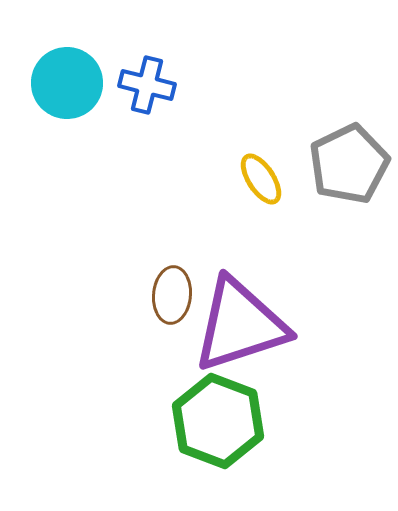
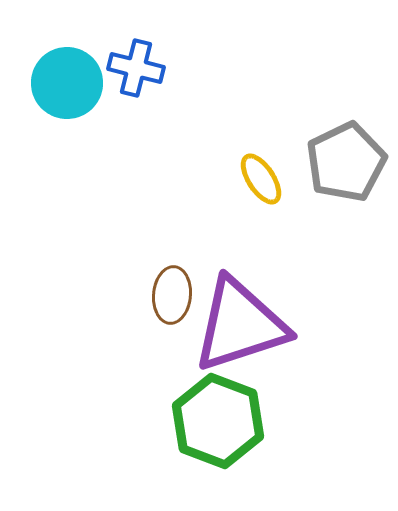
blue cross: moved 11 px left, 17 px up
gray pentagon: moved 3 px left, 2 px up
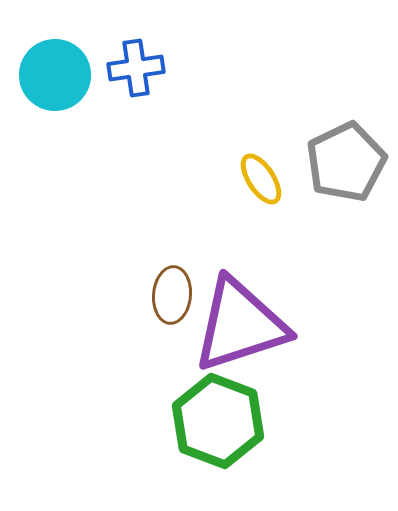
blue cross: rotated 22 degrees counterclockwise
cyan circle: moved 12 px left, 8 px up
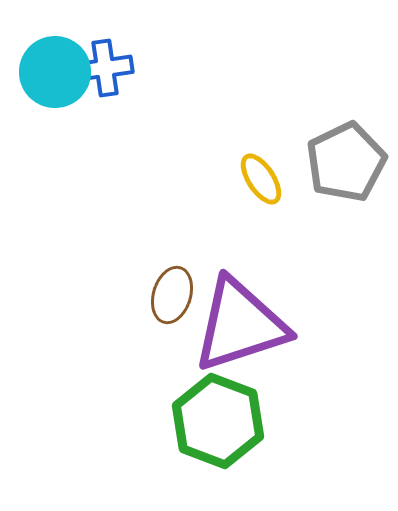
blue cross: moved 31 px left
cyan circle: moved 3 px up
brown ellipse: rotated 12 degrees clockwise
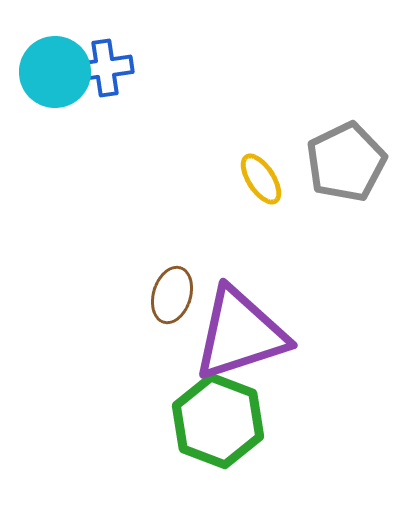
purple triangle: moved 9 px down
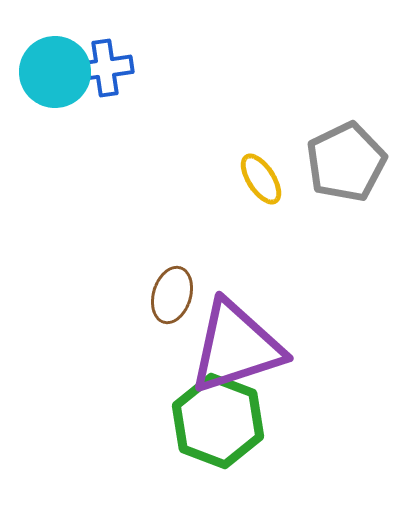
purple triangle: moved 4 px left, 13 px down
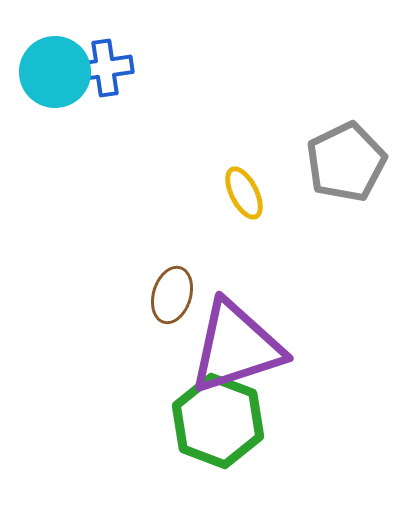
yellow ellipse: moved 17 px left, 14 px down; rotated 6 degrees clockwise
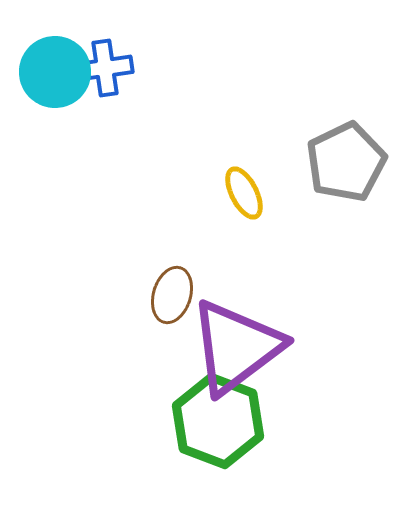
purple triangle: rotated 19 degrees counterclockwise
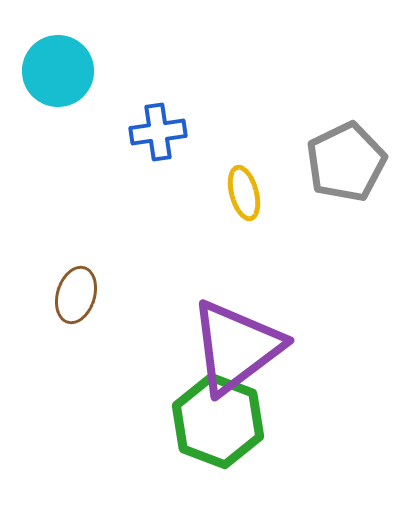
blue cross: moved 53 px right, 64 px down
cyan circle: moved 3 px right, 1 px up
yellow ellipse: rotated 12 degrees clockwise
brown ellipse: moved 96 px left
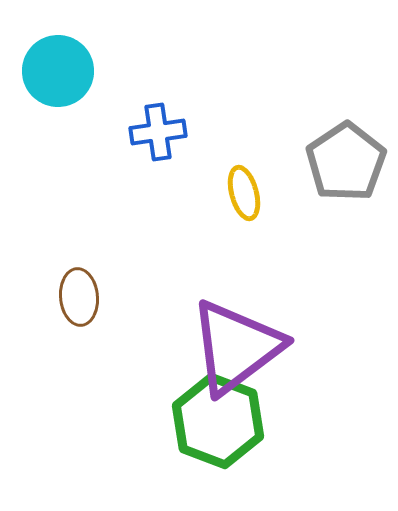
gray pentagon: rotated 8 degrees counterclockwise
brown ellipse: moved 3 px right, 2 px down; rotated 22 degrees counterclockwise
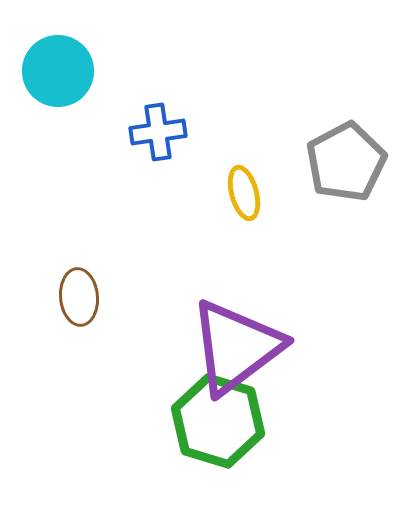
gray pentagon: rotated 6 degrees clockwise
green hexagon: rotated 4 degrees counterclockwise
